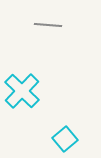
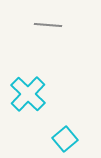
cyan cross: moved 6 px right, 3 px down
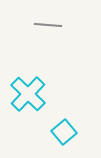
cyan square: moved 1 px left, 7 px up
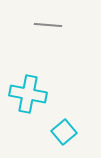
cyan cross: rotated 33 degrees counterclockwise
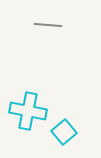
cyan cross: moved 17 px down
